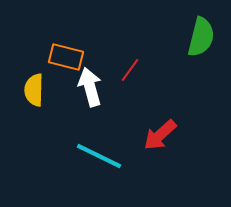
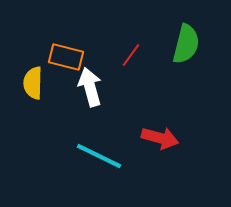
green semicircle: moved 15 px left, 7 px down
red line: moved 1 px right, 15 px up
yellow semicircle: moved 1 px left, 7 px up
red arrow: moved 3 px down; rotated 123 degrees counterclockwise
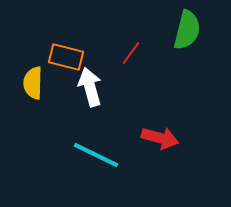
green semicircle: moved 1 px right, 14 px up
red line: moved 2 px up
cyan line: moved 3 px left, 1 px up
